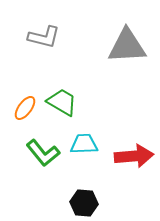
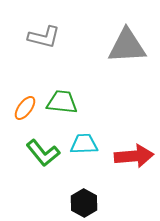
green trapezoid: rotated 24 degrees counterclockwise
black hexagon: rotated 24 degrees clockwise
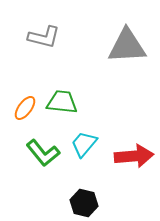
cyan trapezoid: rotated 48 degrees counterclockwise
black hexagon: rotated 16 degrees counterclockwise
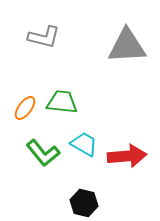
cyan trapezoid: rotated 80 degrees clockwise
red arrow: moved 7 px left
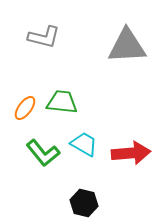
red arrow: moved 4 px right, 3 px up
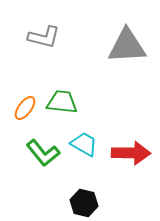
red arrow: rotated 6 degrees clockwise
